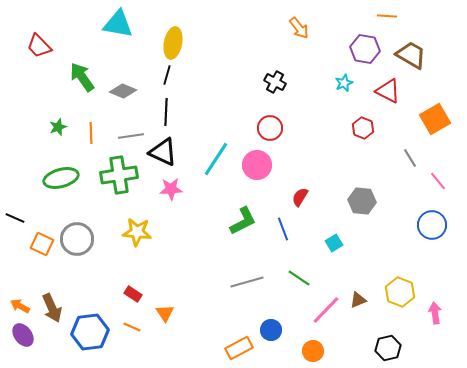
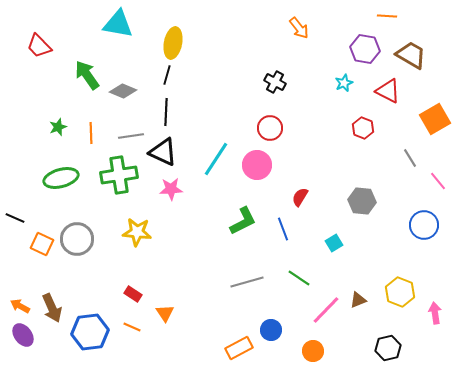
green arrow at (82, 77): moved 5 px right, 2 px up
blue circle at (432, 225): moved 8 px left
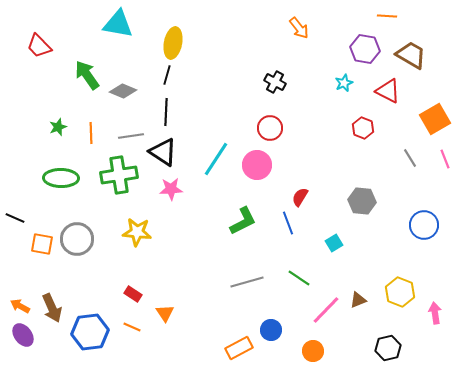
black triangle at (163, 152): rotated 8 degrees clockwise
green ellipse at (61, 178): rotated 16 degrees clockwise
pink line at (438, 181): moved 7 px right, 22 px up; rotated 18 degrees clockwise
blue line at (283, 229): moved 5 px right, 6 px up
orange square at (42, 244): rotated 15 degrees counterclockwise
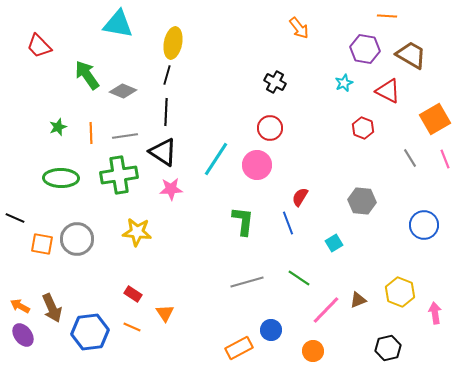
gray line at (131, 136): moved 6 px left
green L-shape at (243, 221): rotated 56 degrees counterclockwise
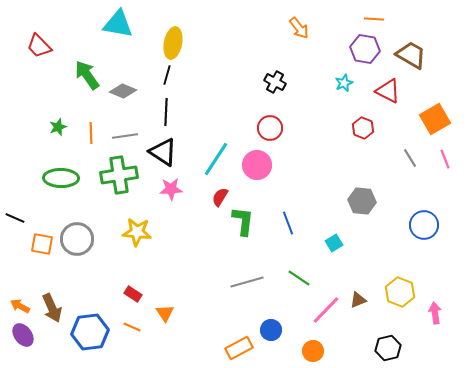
orange line at (387, 16): moved 13 px left, 3 px down
red semicircle at (300, 197): moved 80 px left
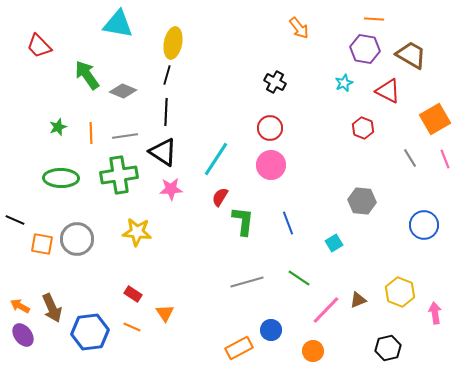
pink circle at (257, 165): moved 14 px right
black line at (15, 218): moved 2 px down
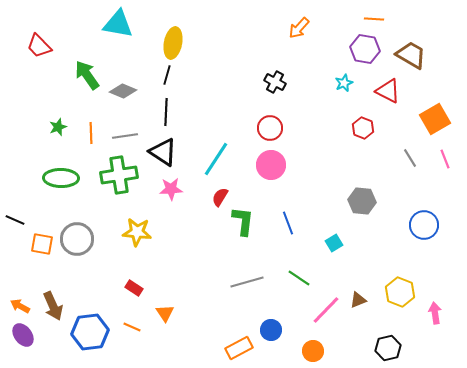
orange arrow at (299, 28): rotated 80 degrees clockwise
red rectangle at (133, 294): moved 1 px right, 6 px up
brown arrow at (52, 308): moved 1 px right, 2 px up
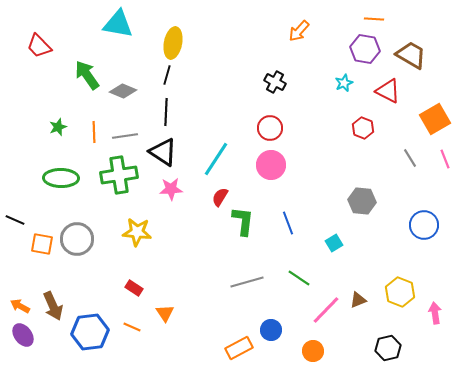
orange arrow at (299, 28): moved 3 px down
orange line at (91, 133): moved 3 px right, 1 px up
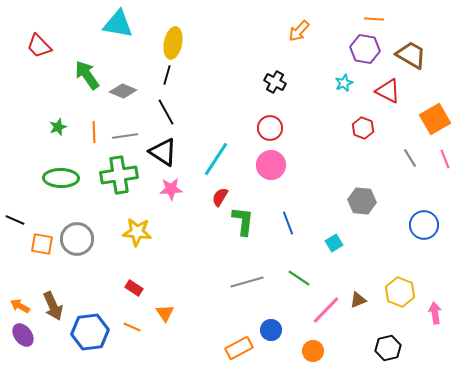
black line at (166, 112): rotated 32 degrees counterclockwise
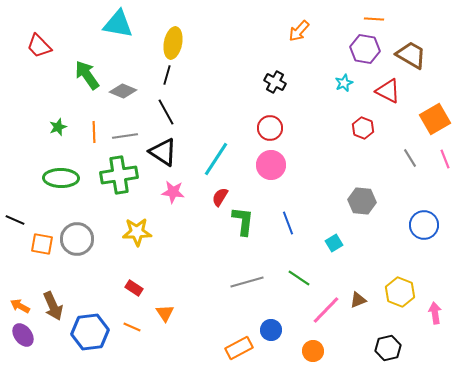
pink star at (171, 189): moved 2 px right, 3 px down; rotated 10 degrees clockwise
yellow star at (137, 232): rotated 8 degrees counterclockwise
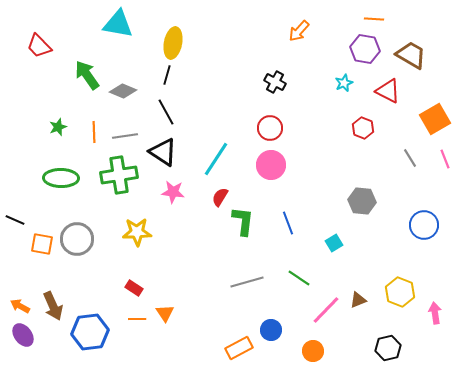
orange line at (132, 327): moved 5 px right, 8 px up; rotated 24 degrees counterclockwise
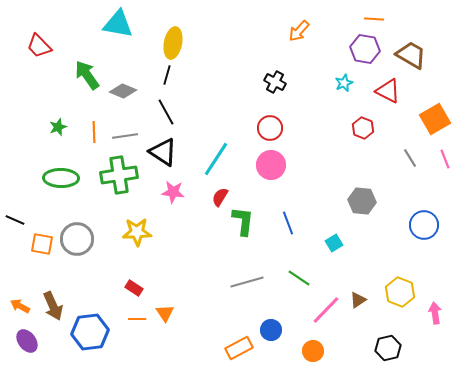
brown triangle at (358, 300): rotated 12 degrees counterclockwise
purple ellipse at (23, 335): moved 4 px right, 6 px down
